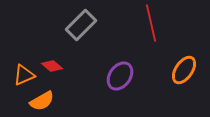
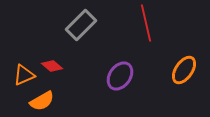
red line: moved 5 px left
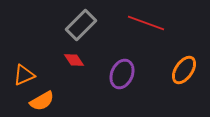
red line: rotated 57 degrees counterclockwise
red diamond: moved 22 px right, 6 px up; rotated 15 degrees clockwise
purple ellipse: moved 2 px right, 2 px up; rotated 12 degrees counterclockwise
